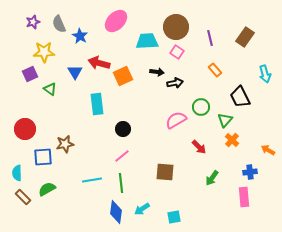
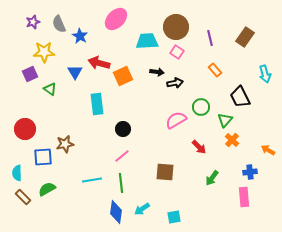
pink ellipse at (116, 21): moved 2 px up
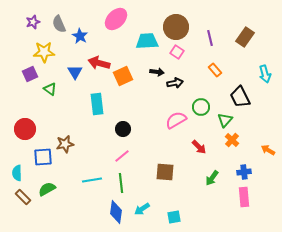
blue cross at (250, 172): moved 6 px left
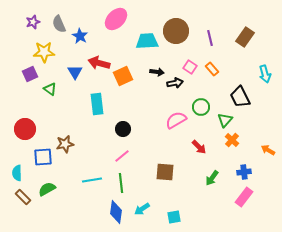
brown circle at (176, 27): moved 4 px down
pink square at (177, 52): moved 13 px right, 15 px down
orange rectangle at (215, 70): moved 3 px left, 1 px up
pink rectangle at (244, 197): rotated 42 degrees clockwise
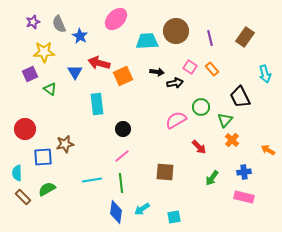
pink rectangle at (244, 197): rotated 66 degrees clockwise
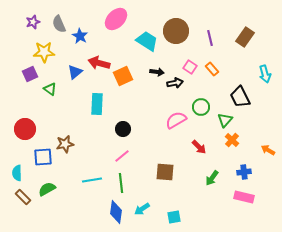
cyan trapezoid at (147, 41): rotated 35 degrees clockwise
blue triangle at (75, 72): rotated 21 degrees clockwise
cyan rectangle at (97, 104): rotated 10 degrees clockwise
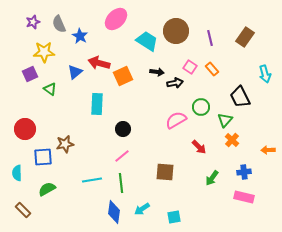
orange arrow at (268, 150): rotated 32 degrees counterclockwise
brown rectangle at (23, 197): moved 13 px down
blue diamond at (116, 212): moved 2 px left
